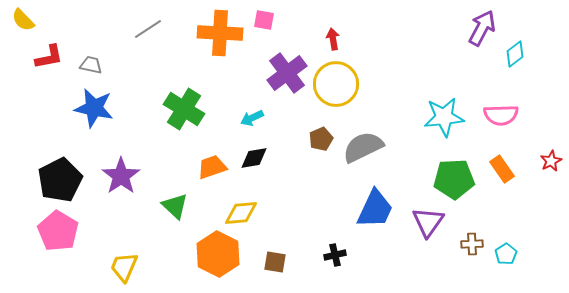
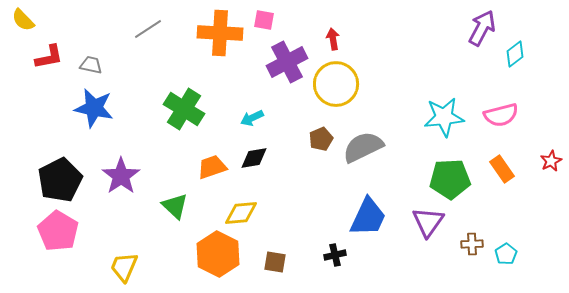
purple cross: moved 11 px up; rotated 9 degrees clockwise
pink semicircle: rotated 12 degrees counterclockwise
green pentagon: moved 4 px left
blue trapezoid: moved 7 px left, 8 px down
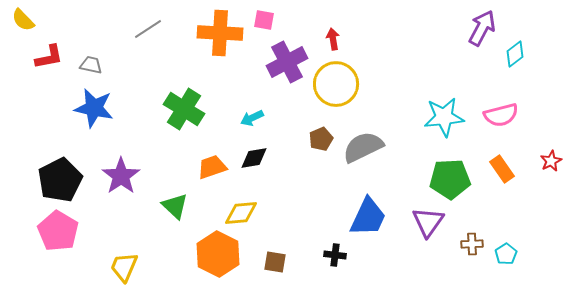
black cross: rotated 20 degrees clockwise
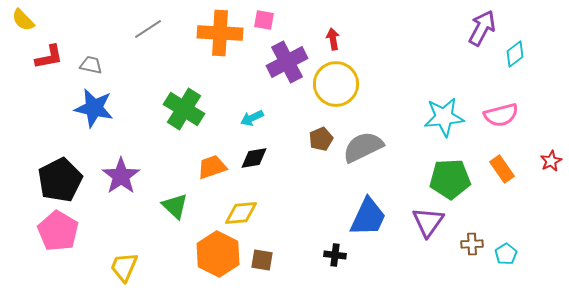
brown square: moved 13 px left, 2 px up
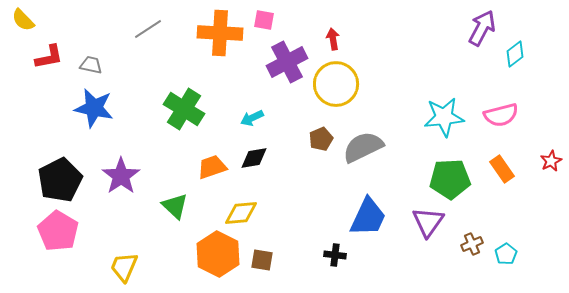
brown cross: rotated 20 degrees counterclockwise
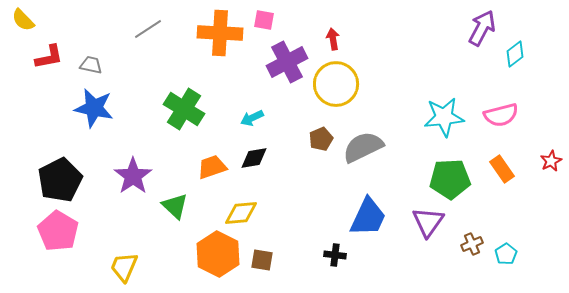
purple star: moved 12 px right
